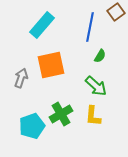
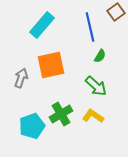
blue line: rotated 24 degrees counterclockwise
yellow L-shape: rotated 120 degrees clockwise
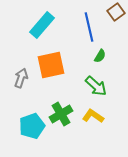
blue line: moved 1 px left
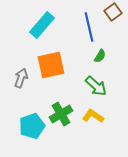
brown square: moved 3 px left
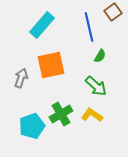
yellow L-shape: moved 1 px left, 1 px up
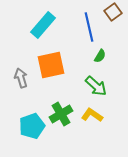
cyan rectangle: moved 1 px right
gray arrow: rotated 36 degrees counterclockwise
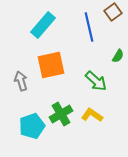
green semicircle: moved 18 px right
gray arrow: moved 3 px down
green arrow: moved 5 px up
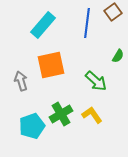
blue line: moved 2 px left, 4 px up; rotated 20 degrees clockwise
yellow L-shape: rotated 20 degrees clockwise
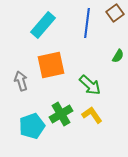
brown square: moved 2 px right, 1 px down
green arrow: moved 6 px left, 4 px down
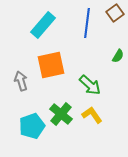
green cross: rotated 20 degrees counterclockwise
